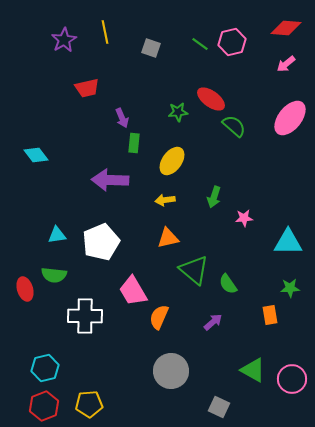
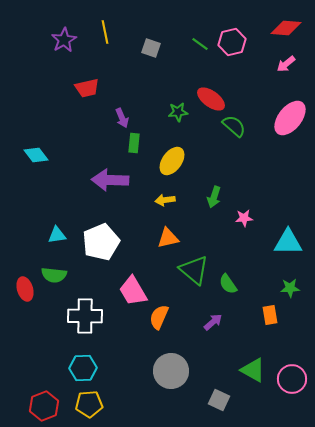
cyan hexagon at (45, 368): moved 38 px right; rotated 12 degrees clockwise
gray square at (219, 407): moved 7 px up
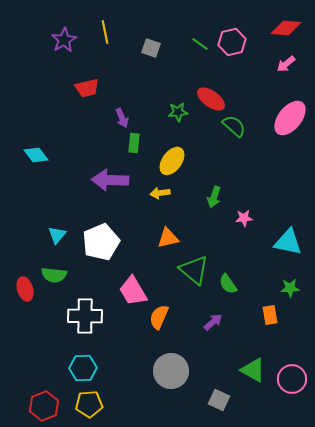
yellow arrow at (165, 200): moved 5 px left, 7 px up
cyan triangle at (57, 235): rotated 42 degrees counterclockwise
cyan triangle at (288, 242): rotated 12 degrees clockwise
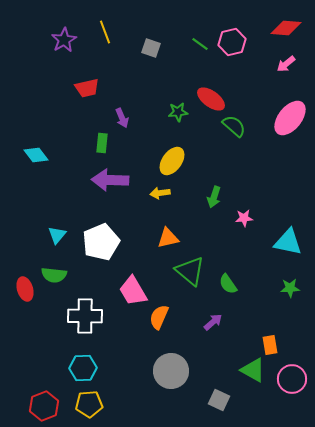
yellow line at (105, 32): rotated 10 degrees counterclockwise
green rectangle at (134, 143): moved 32 px left
green triangle at (194, 270): moved 4 px left, 1 px down
orange rectangle at (270, 315): moved 30 px down
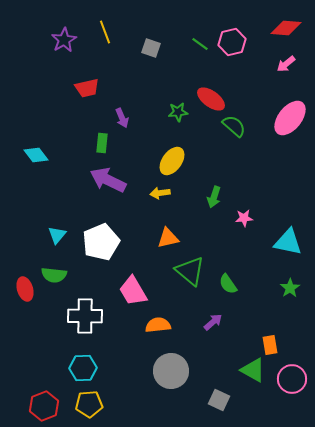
purple arrow at (110, 180): moved 2 px left; rotated 24 degrees clockwise
green star at (290, 288): rotated 30 degrees counterclockwise
orange semicircle at (159, 317): moved 1 px left, 8 px down; rotated 60 degrees clockwise
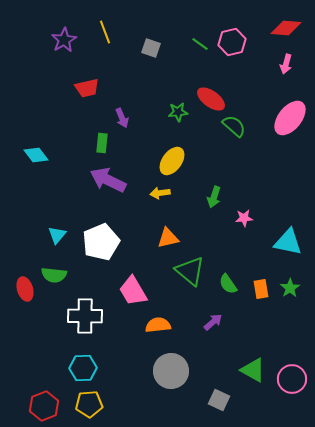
pink arrow at (286, 64): rotated 36 degrees counterclockwise
orange rectangle at (270, 345): moved 9 px left, 56 px up
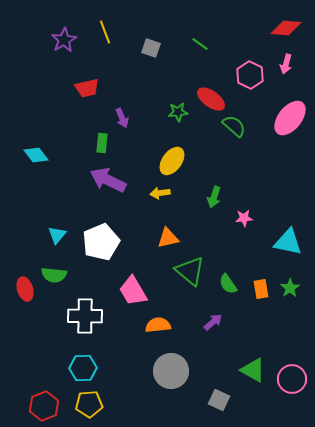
pink hexagon at (232, 42): moved 18 px right, 33 px down; rotated 20 degrees counterclockwise
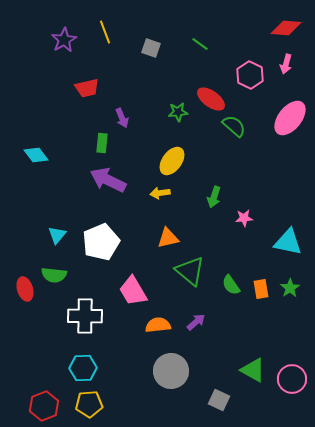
green semicircle at (228, 284): moved 3 px right, 1 px down
purple arrow at (213, 322): moved 17 px left
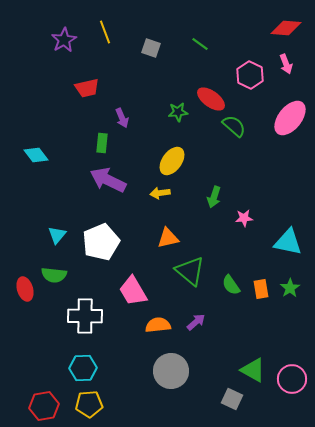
pink arrow at (286, 64): rotated 36 degrees counterclockwise
gray square at (219, 400): moved 13 px right, 1 px up
red hexagon at (44, 406): rotated 12 degrees clockwise
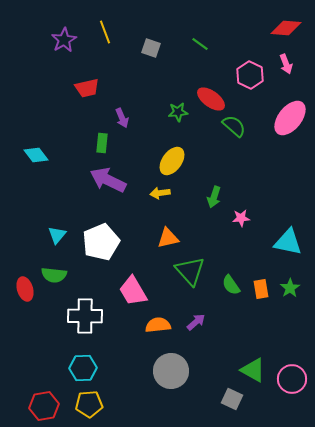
pink star at (244, 218): moved 3 px left
green triangle at (190, 271): rotated 8 degrees clockwise
